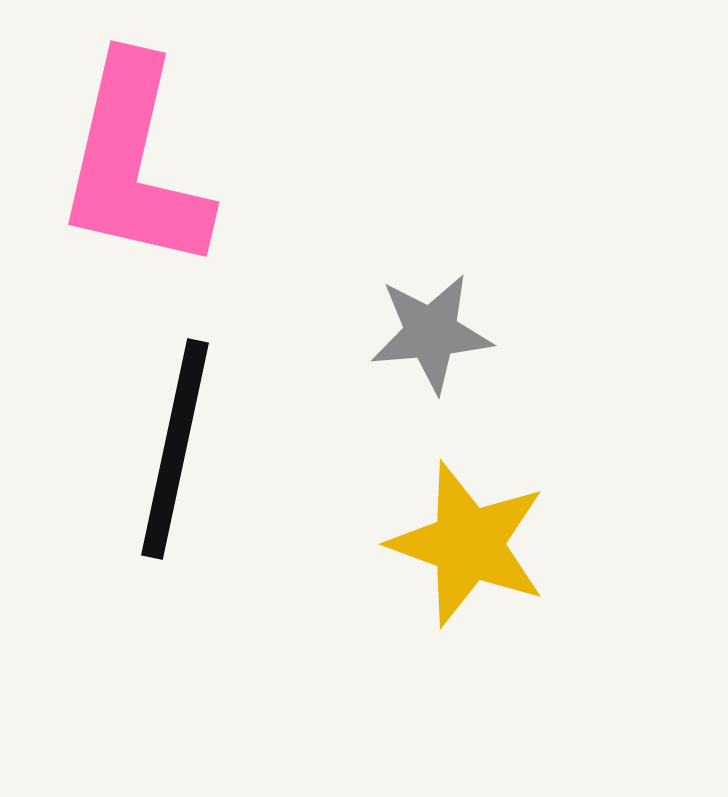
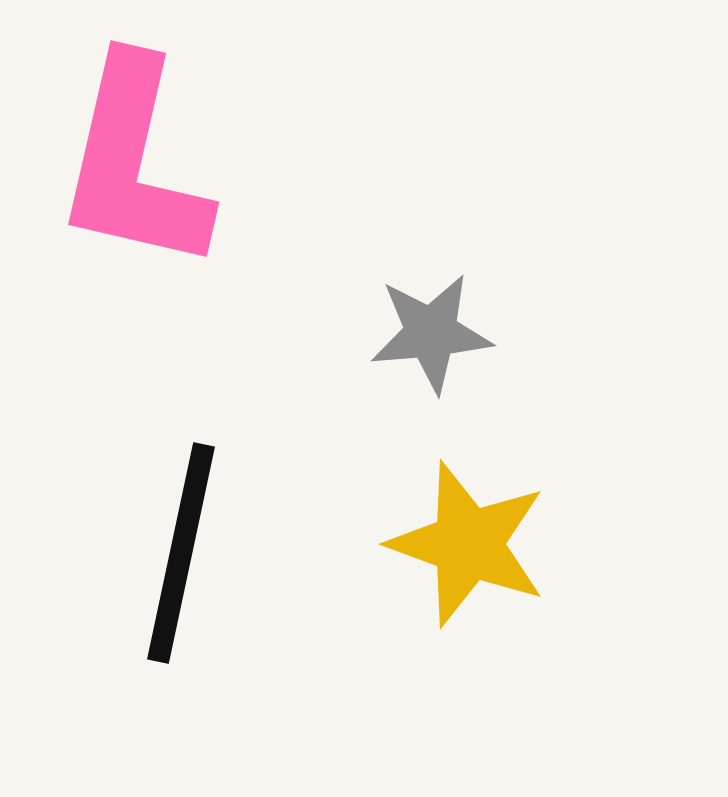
black line: moved 6 px right, 104 px down
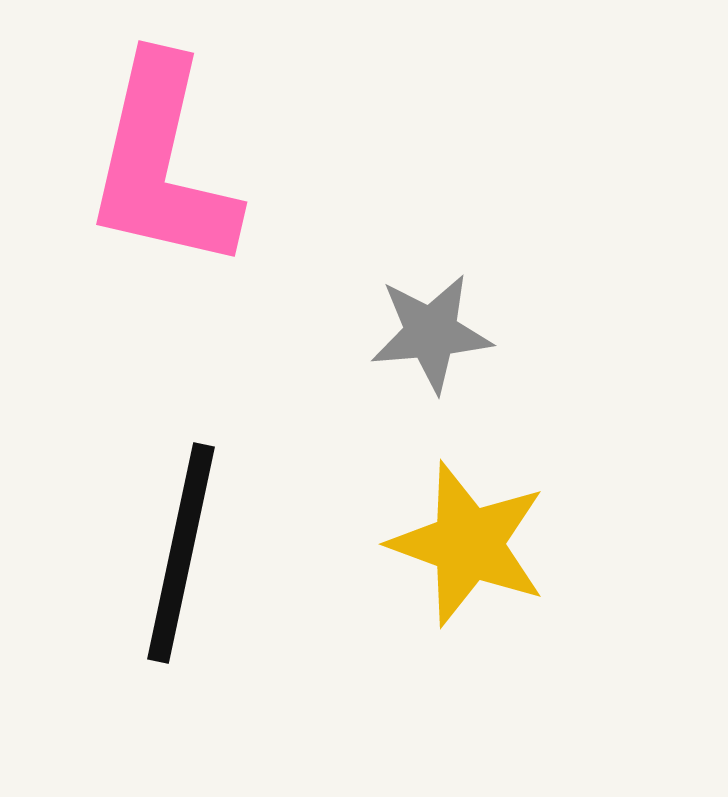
pink L-shape: moved 28 px right
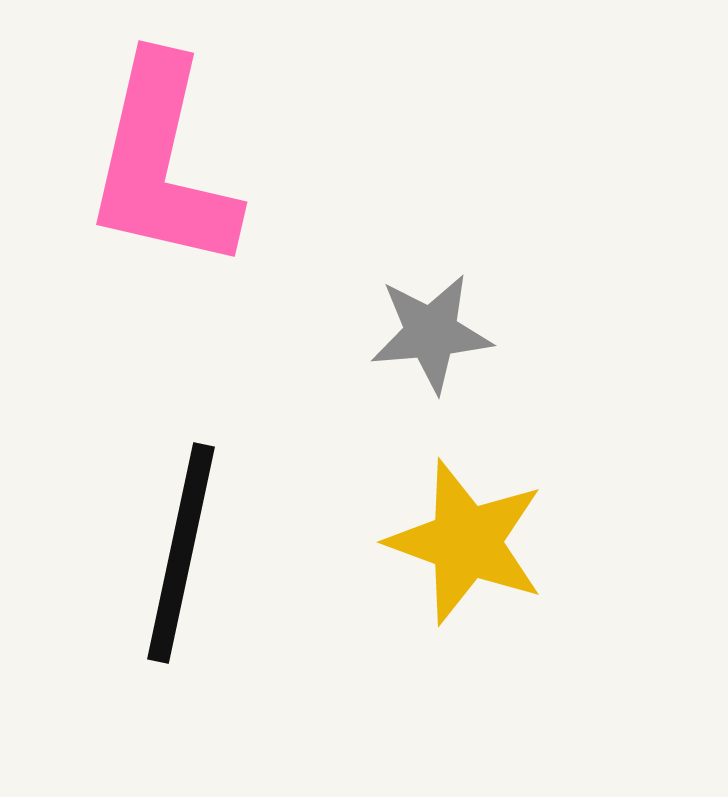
yellow star: moved 2 px left, 2 px up
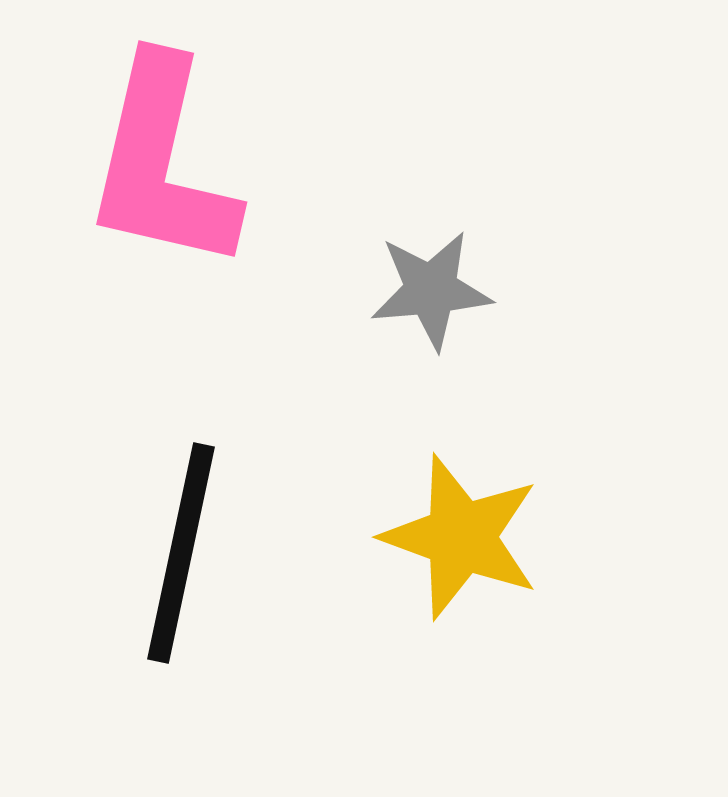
gray star: moved 43 px up
yellow star: moved 5 px left, 5 px up
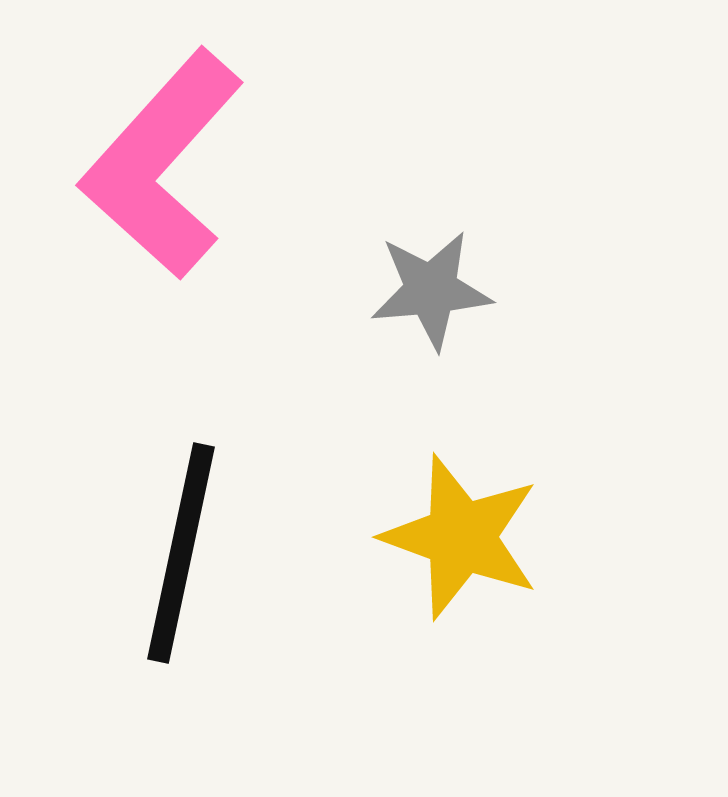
pink L-shape: rotated 29 degrees clockwise
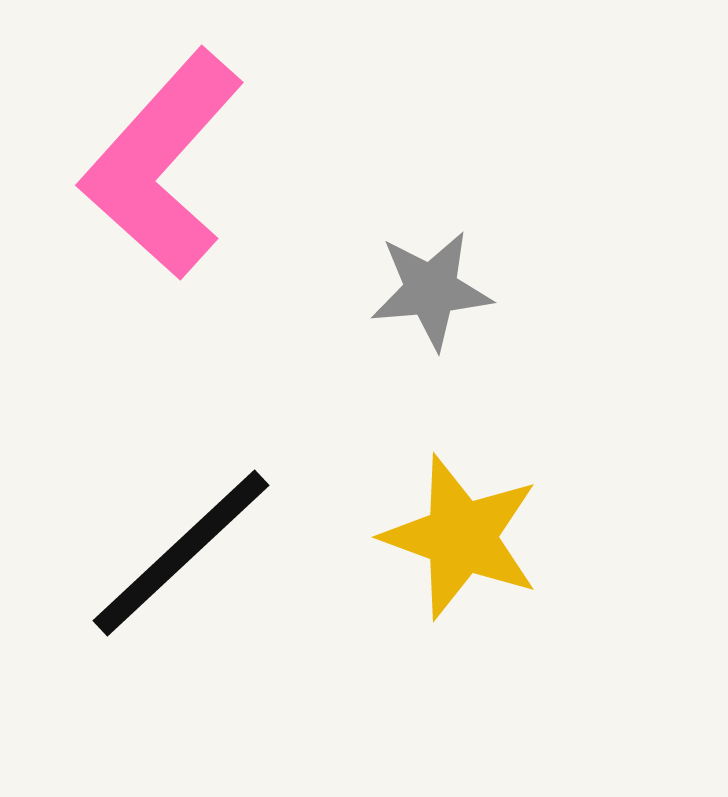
black line: rotated 35 degrees clockwise
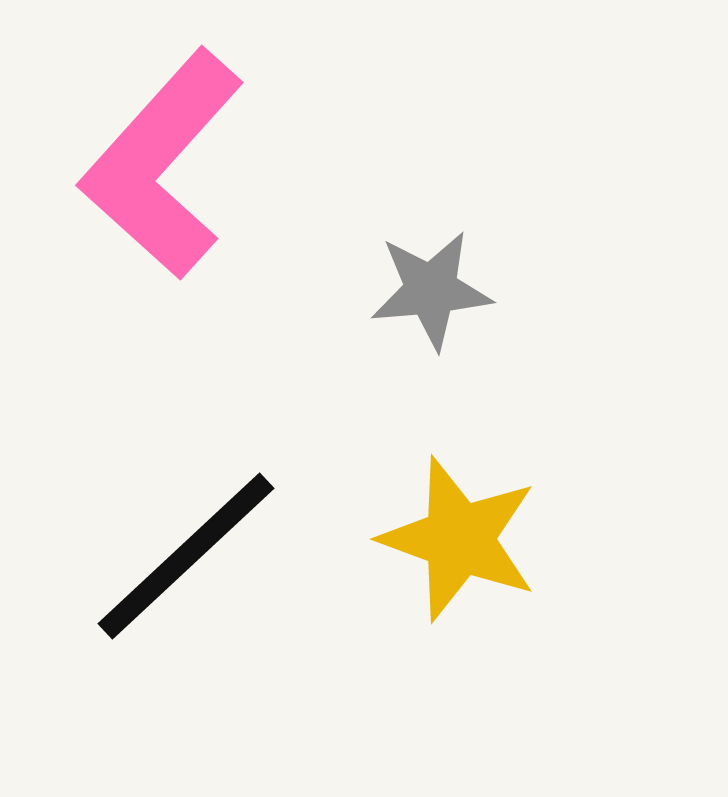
yellow star: moved 2 px left, 2 px down
black line: moved 5 px right, 3 px down
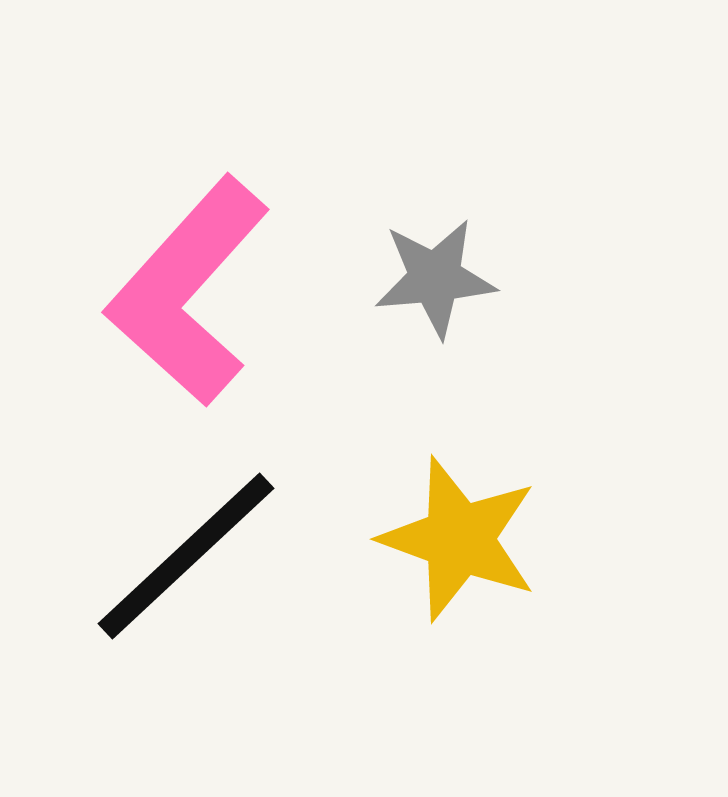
pink L-shape: moved 26 px right, 127 px down
gray star: moved 4 px right, 12 px up
